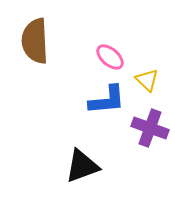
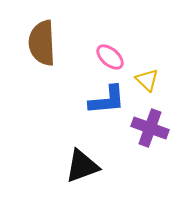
brown semicircle: moved 7 px right, 2 px down
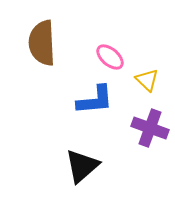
blue L-shape: moved 12 px left
black triangle: rotated 21 degrees counterclockwise
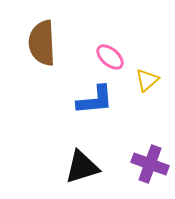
yellow triangle: rotated 35 degrees clockwise
purple cross: moved 36 px down
black triangle: moved 1 px down; rotated 24 degrees clockwise
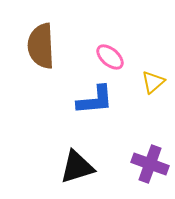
brown semicircle: moved 1 px left, 3 px down
yellow triangle: moved 6 px right, 2 px down
black triangle: moved 5 px left
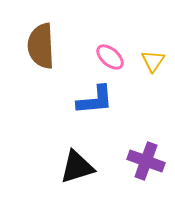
yellow triangle: moved 21 px up; rotated 15 degrees counterclockwise
purple cross: moved 4 px left, 3 px up
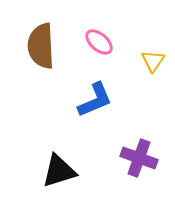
pink ellipse: moved 11 px left, 15 px up
blue L-shape: rotated 18 degrees counterclockwise
purple cross: moved 7 px left, 3 px up
black triangle: moved 18 px left, 4 px down
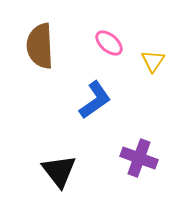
pink ellipse: moved 10 px right, 1 px down
brown semicircle: moved 1 px left
blue L-shape: rotated 12 degrees counterclockwise
black triangle: rotated 51 degrees counterclockwise
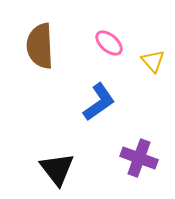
yellow triangle: rotated 15 degrees counterclockwise
blue L-shape: moved 4 px right, 2 px down
black triangle: moved 2 px left, 2 px up
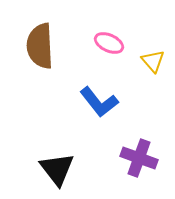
pink ellipse: rotated 16 degrees counterclockwise
blue L-shape: rotated 87 degrees clockwise
